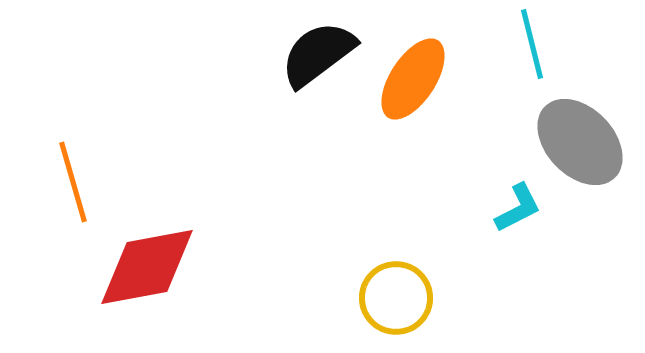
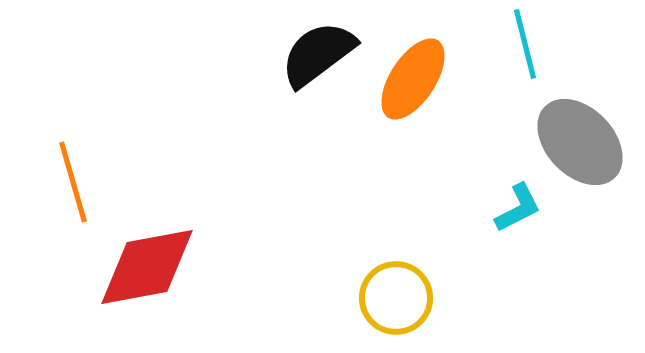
cyan line: moved 7 px left
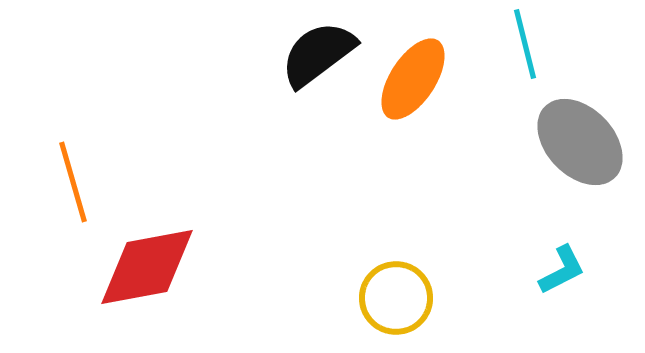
cyan L-shape: moved 44 px right, 62 px down
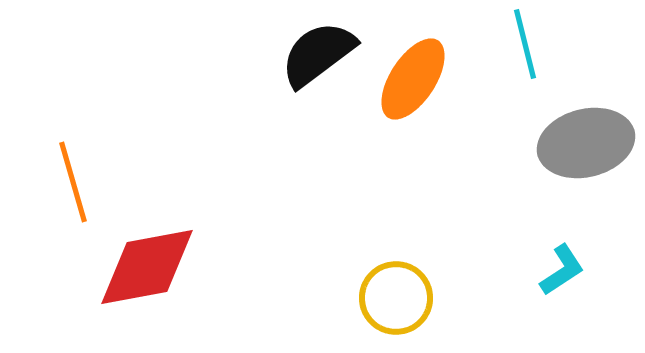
gray ellipse: moved 6 px right, 1 px down; rotated 60 degrees counterclockwise
cyan L-shape: rotated 6 degrees counterclockwise
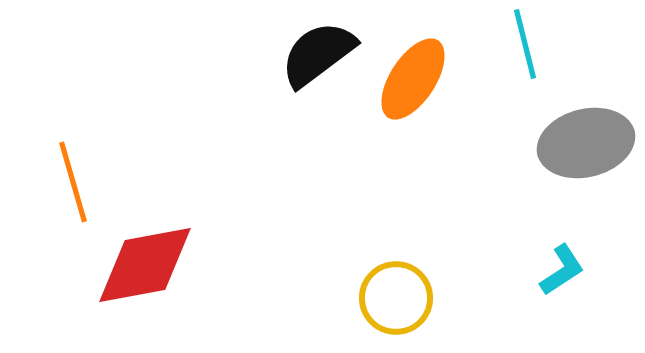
red diamond: moved 2 px left, 2 px up
